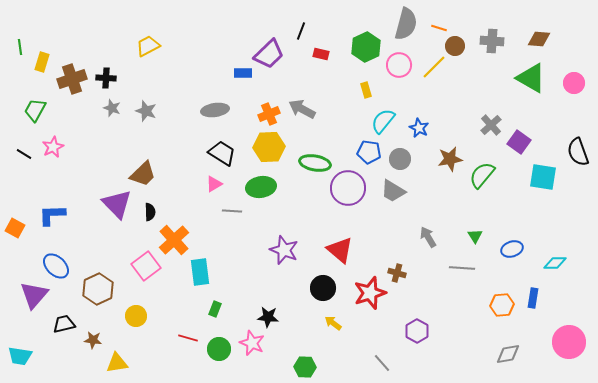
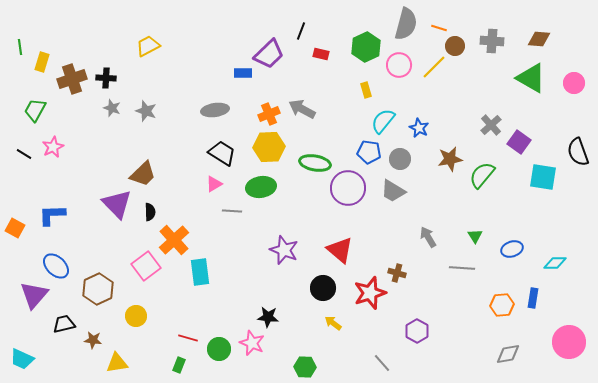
green rectangle at (215, 309): moved 36 px left, 56 px down
cyan trapezoid at (20, 356): moved 2 px right, 3 px down; rotated 15 degrees clockwise
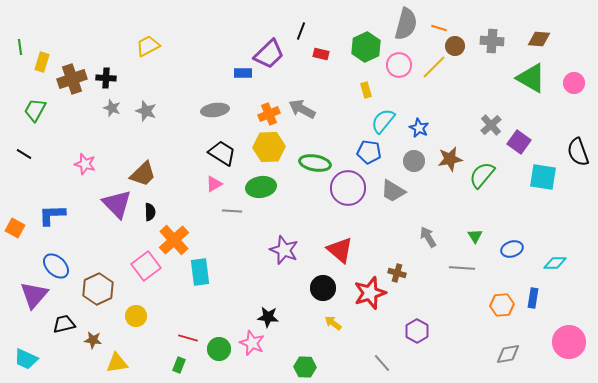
pink star at (53, 147): moved 32 px right, 17 px down; rotated 30 degrees counterclockwise
gray circle at (400, 159): moved 14 px right, 2 px down
cyan trapezoid at (22, 359): moved 4 px right
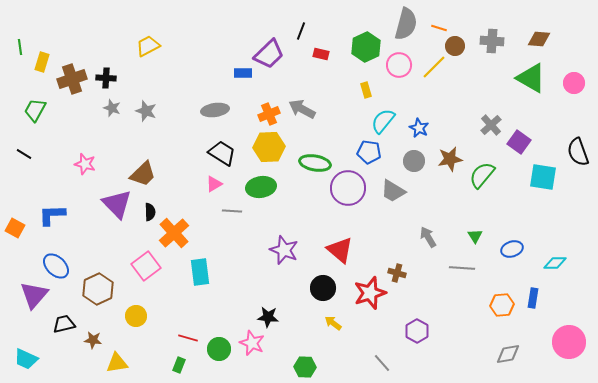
orange cross at (174, 240): moved 7 px up
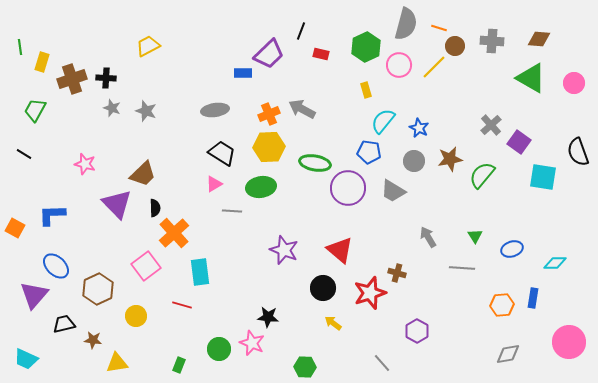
black semicircle at (150, 212): moved 5 px right, 4 px up
red line at (188, 338): moved 6 px left, 33 px up
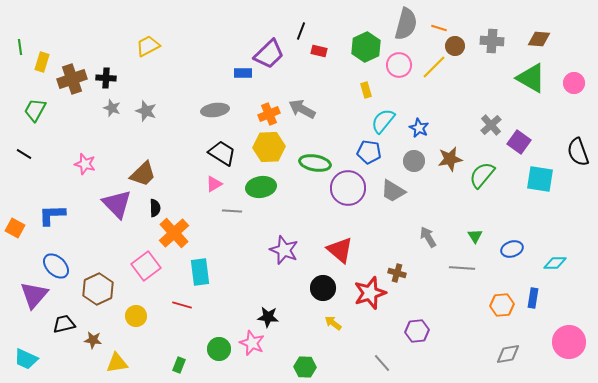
red rectangle at (321, 54): moved 2 px left, 3 px up
cyan square at (543, 177): moved 3 px left, 2 px down
purple hexagon at (417, 331): rotated 25 degrees clockwise
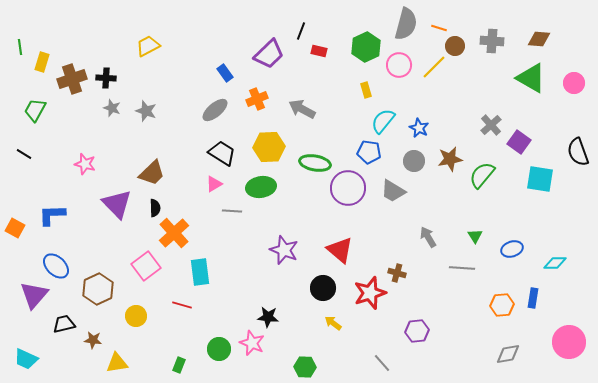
blue rectangle at (243, 73): moved 18 px left; rotated 54 degrees clockwise
gray ellipse at (215, 110): rotated 32 degrees counterclockwise
orange cross at (269, 114): moved 12 px left, 15 px up
brown trapezoid at (143, 174): moved 9 px right, 1 px up
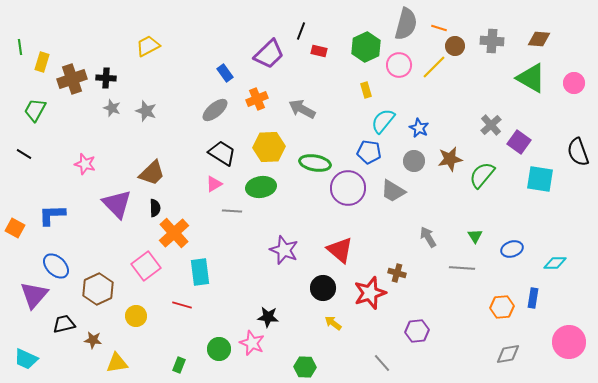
orange hexagon at (502, 305): moved 2 px down
